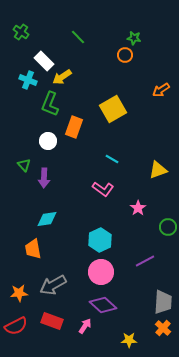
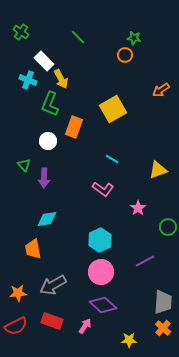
yellow arrow: moved 1 px left, 2 px down; rotated 84 degrees counterclockwise
orange star: moved 1 px left
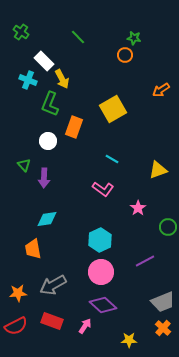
yellow arrow: moved 1 px right
gray trapezoid: rotated 65 degrees clockwise
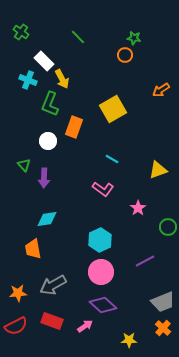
pink arrow: rotated 21 degrees clockwise
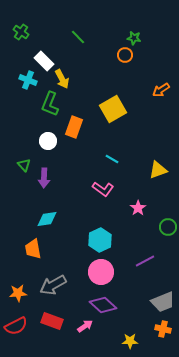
orange cross: moved 1 px down; rotated 28 degrees counterclockwise
yellow star: moved 1 px right, 1 px down
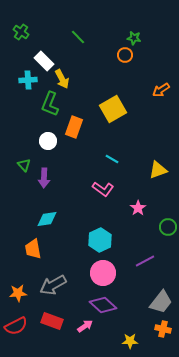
cyan cross: rotated 24 degrees counterclockwise
pink circle: moved 2 px right, 1 px down
gray trapezoid: moved 2 px left; rotated 30 degrees counterclockwise
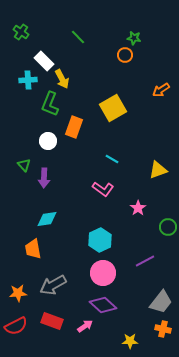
yellow square: moved 1 px up
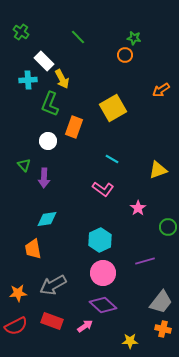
purple line: rotated 12 degrees clockwise
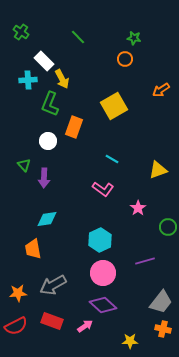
orange circle: moved 4 px down
yellow square: moved 1 px right, 2 px up
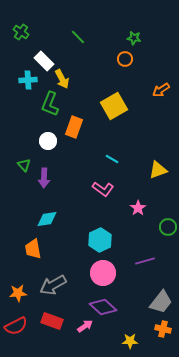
purple diamond: moved 2 px down
